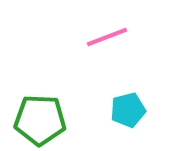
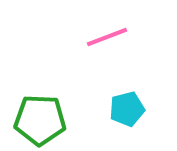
cyan pentagon: moved 1 px left, 1 px up
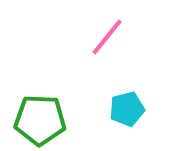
pink line: rotated 30 degrees counterclockwise
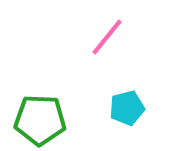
cyan pentagon: moved 1 px up
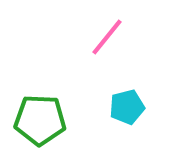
cyan pentagon: moved 1 px up
